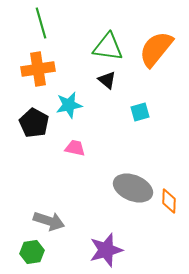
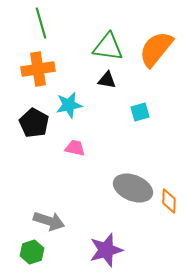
black triangle: rotated 30 degrees counterclockwise
green hexagon: rotated 10 degrees counterclockwise
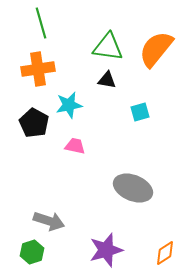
pink trapezoid: moved 2 px up
orange diamond: moved 4 px left, 52 px down; rotated 55 degrees clockwise
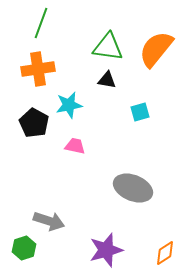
green line: rotated 36 degrees clockwise
green hexagon: moved 8 px left, 4 px up
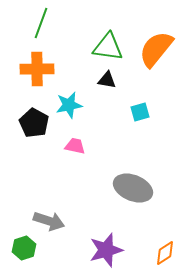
orange cross: moved 1 px left; rotated 8 degrees clockwise
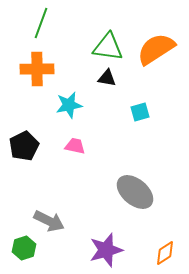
orange semicircle: rotated 18 degrees clockwise
black triangle: moved 2 px up
black pentagon: moved 10 px left, 23 px down; rotated 16 degrees clockwise
gray ellipse: moved 2 px right, 4 px down; rotated 18 degrees clockwise
gray arrow: rotated 8 degrees clockwise
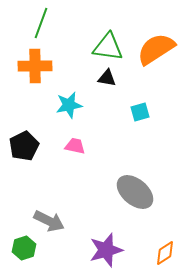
orange cross: moved 2 px left, 3 px up
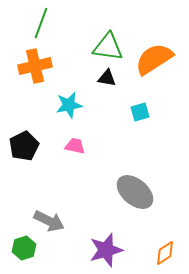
orange semicircle: moved 2 px left, 10 px down
orange cross: rotated 12 degrees counterclockwise
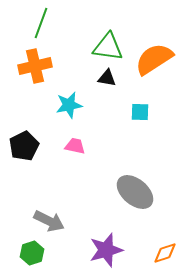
cyan square: rotated 18 degrees clockwise
green hexagon: moved 8 px right, 5 px down
orange diamond: rotated 15 degrees clockwise
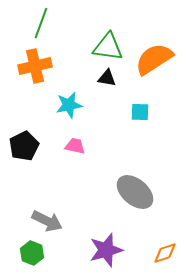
gray arrow: moved 2 px left
green hexagon: rotated 20 degrees counterclockwise
